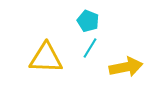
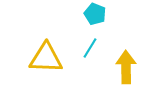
cyan pentagon: moved 7 px right, 7 px up
yellow arrow: rotated 80 degrees counterclockwise
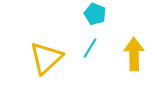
yellow triangle: rotated 45 degrees counterclockwise
yellow arrow: moved 8 px right, 13 px up
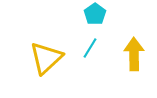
cyan pentagon: rotated 15 degrees clockwise
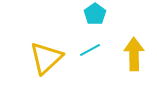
cyan line: moved 2 px down; rotated 30 degrees clockwise
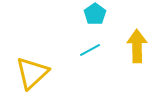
yellow arrow: moved 3 px right, 8 px up
yellow triangle: moved 14 px left, 15 px down
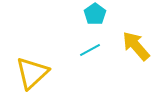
yellow arrow: moved 1 px left; rotated 40 degrees counterclockwise
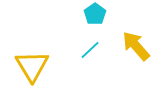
cyan line: rotated 15 degrees counterclockwise
yellow triangle: moved 7 px up; rotated 18 degrees counterclockwise
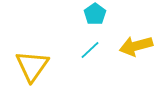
yellow arrow: rotated 64 degrees counterclockwise
yellow triangle: rotated 6 degrees clockwise
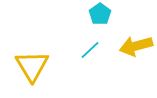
cyan pentagon: moved 5 px right
yellow triangle: rotated 6 degrees counterclockwise
